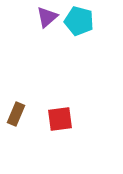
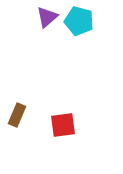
brown rectangle: moved 1 px right, 1 px down
red square: moved 3 px right, 6 px down
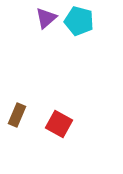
purple triangle: moved 1 px left, 1 px down
red square: moved 4 px left, 1 px up; rotated 36 degrees clockwise
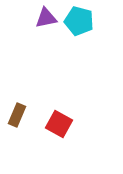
purple triangle: rotated 30 degrees clockwise
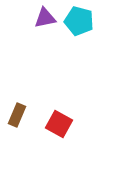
purple triangle: moved 1 px left
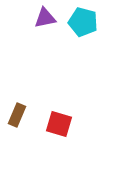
cyan pentagon: moved 4 px right, 1 px down
red square: rotated 12 degrees counterclockwise
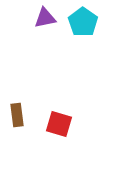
cyan pentagon: rotated 20 degrees clockwise
brown rectangle: rotated 30 degrees counterclockwise
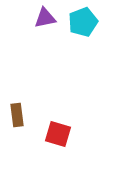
cyan pentagon: rotated 16 degrees clockwise
red square: moved 1 px left, 10 px down
